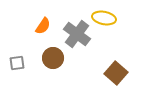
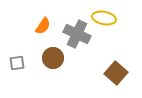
gray cross: rotated 12 degrees counterclockwise
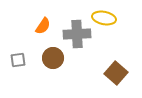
gray cross: rotated 28 degrees counterclockwise
gray square: moved 1 px right, 3 px up
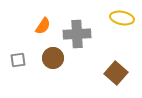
yellow ellipse: moved 18 px right
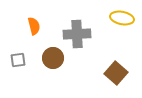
orange semicircle: moved 9 px left; rotated 48 degrees counterclockwise
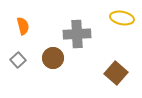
orange semicircle: moved 11 px left
gray square: rotated 35 degrees counterclockwise
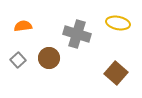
yellow ellipse: moved 4 px left, 5 px down
orange semicircle: rotated 84 degrees counterclockwise
gray cross: rotated 20 degrees clockwise
brown circle: moved 4 px left
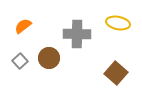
orange semicircle: rotated 30 degrees counterclockwise
gray cross: rotated 16 degrees counterclockwise
gray square: moved 2 px right, 1 px down
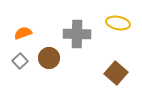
orange semicircle: moved 7 px down; rotated 18 degrees clockwise
